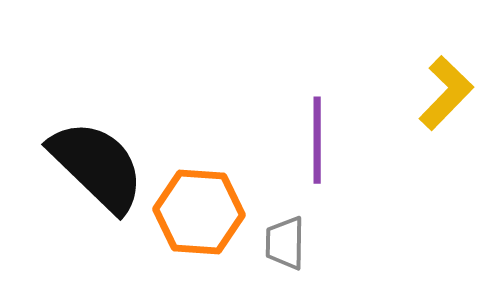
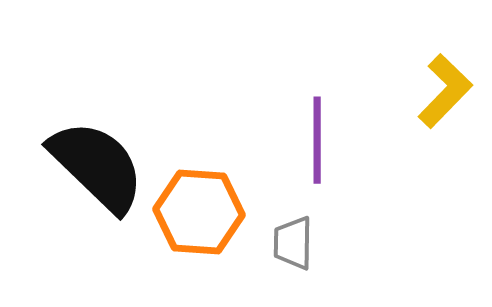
yellow L-shape: moved 1 px left, 2 px up
gray trapezoid: moved 8 px right
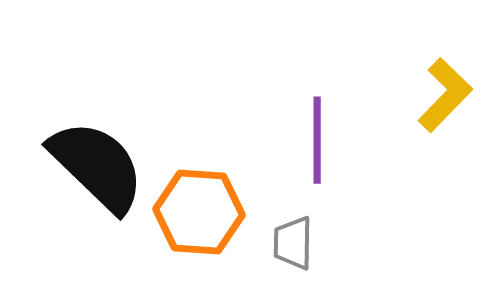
yellow L-shape: moved 4 px down
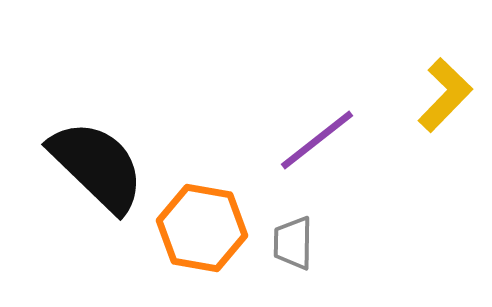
purple line: rotated 52 degrees clockwise
orange hexagon: moved 3 px right, 16 px down; rotated 6 degrees clockwise
